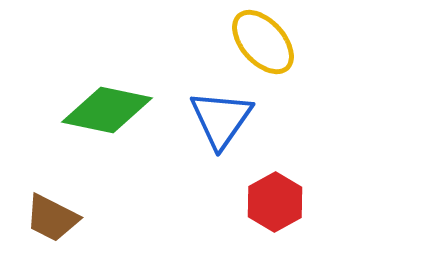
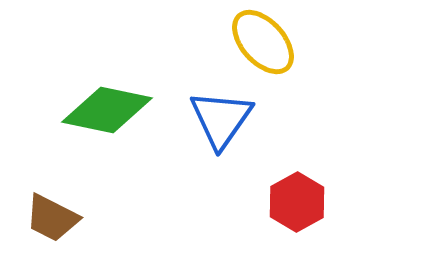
red hexagon: moved 22 px right
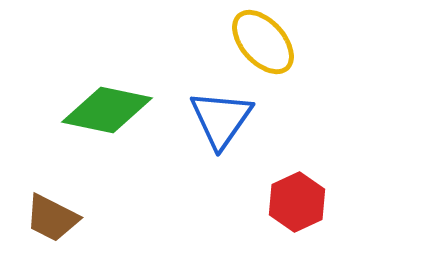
red hexagon: rotated 4 degrees clockwise
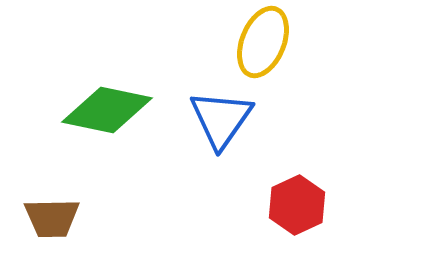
yellow ellipse: rotated 64 degrees clockwise
red hexagon: moved 3 px down
brown trapezoid: rotated 28 degrees counterclockwise
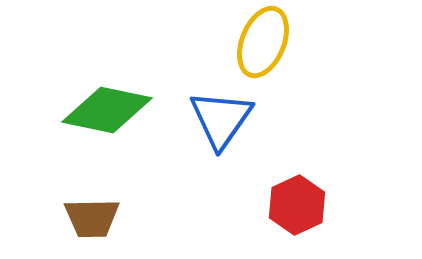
brown trapezoid: moved 40 px right
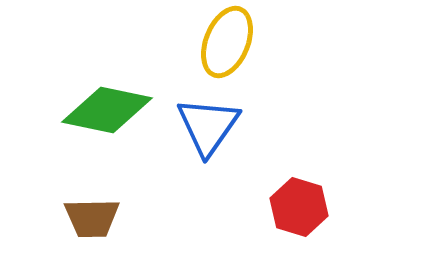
yellow ellipse: moved 36 px left
blue triangle: moved 13 px left, 7 px down
red hexagon: moved 2 px right, 2 px down; rotated 18 degrees counterclockwise
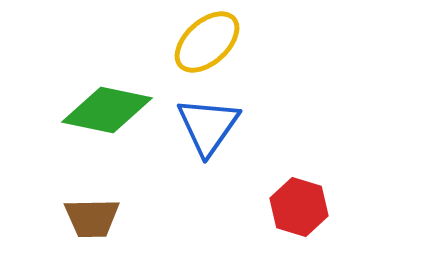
yellow ellipse: moved 20 px left; rotated 26 degrees clockwise
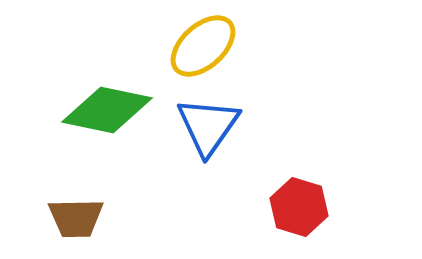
yellow ellipse: moved 4 px left, 4 px down
brown trapezoid: moved 16 px left
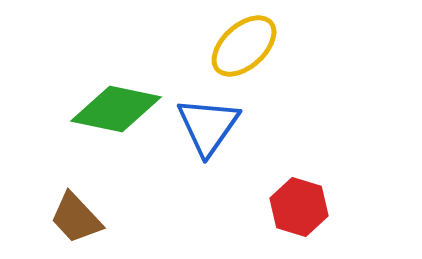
yellow ellipse: moved 41 px right
green diamond: moved 9 px right, 1 px up
brown trapezoid: rotated 48 degrees clockwise
